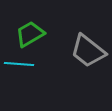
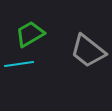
cyan line: rotated 12 degrees counterclockwise
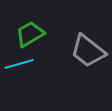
cyan line: rotated 8 degrees counterclockwise
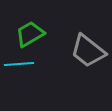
cyan line: rotated 12 degrees clockwise
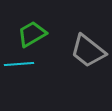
green trapezoid: moved 2 px right
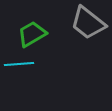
gray trapezoid: moved 28 px up
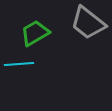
green trapezoid: moved 3 px right, 1 px up
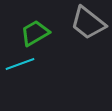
cyan line: moved 1 px right; rotated 16 degrees counterclockwise
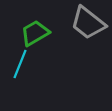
cyan line: rotated 48 degrees counterclockwise
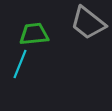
green trapezoid: moved 1 px left, 1 px down; rotated 24 degrees clockwise
